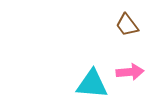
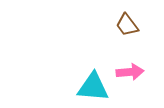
cyan triangle: moved 1 px right, 3 px down
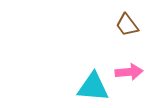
pink arrow: moved 1 px left
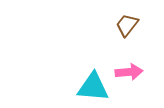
brown trapezoid: rotated 75 degrees clockwise
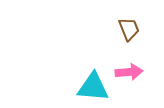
brown trapezoid: moved 2 px right, 4 px down; rotated 120 degrees clockwise
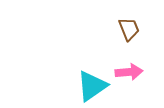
cyan triangle: moved 1 px left, 1 px up; rotated 40 degrees counterclockwise
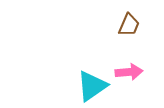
brown trapezoid: moved 4 px up; rotated 45 degrees clockwise
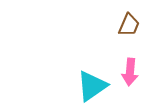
pink arrow: moved 1 px right; rotated 100 degrees clockwise
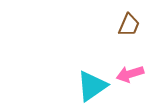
pink arrow: moved 2 px down; rotated 68 degrees clockwise
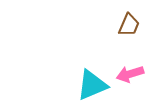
cyan triangle: moved 1 px up; rotated 12 degrees clockwise
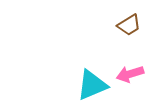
brown trapezoid: rotated 35 degrees clockwise
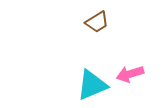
brown trapezoid: moved 32 px left, 3 px up
